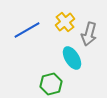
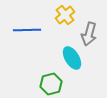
yellow cross: moved 7 px up
blue line: rotated 28 degrees clockwise
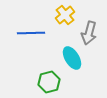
blue line: moved 4 px right, 3 px down
gray arrow: moved 1 px up
green hexagon: moved 2 px left, 2 px up
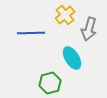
gray arrow: moved 4 px up
green hexagon: moved 1 px right, 1 px down
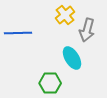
gray arrow: moved 2 px left, 1 px down
blue line: moved 13 px left
green hexagon: rotated 15 degrees clockwise
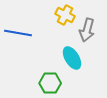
yellow cross: rotated 24 degrees counterclockwise
blue line: rotated 12 degrees clockwise
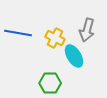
yellow cross: moved 10 px left, 23 px down
cyan ellipse: moved 2 px right, 2 px up
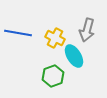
green hexagon: moved 3 px right, 7 px up; rotated 20 degrees counterclockwise
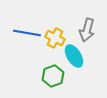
blue line: moved 9 px right
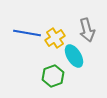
gray arrow: rotated 30 degrees counterclockwise
yellow cross: rotated 30 degrees clockwise
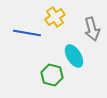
gray arrow: moved 5 px right, 1 px up
yellow cross: moved 21 px up
green hexagon: moved 1 px left, 1 px up; rotated 25 degrees counterclockwise
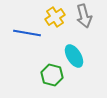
gray arrow: moved 8 px left, 13 px up
